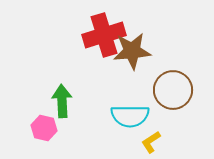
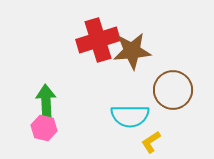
red cross: moved 6 px left, 5 px down
green arrow: moved 16 px left
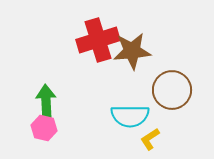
brown circle: moved 1 px left
yellow L-shape: moved 1 px left, 3 px up
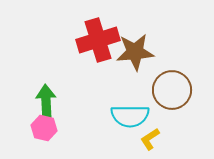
brown star: moved 3 px right, 1 px down
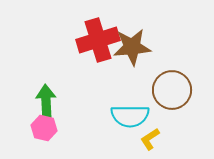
brown star: moved 3 px left, 5 px up
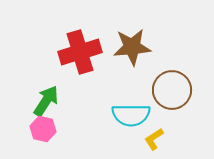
red cross: moved 18 px left, 12 px down
green arrow: rotated 36 degrees clockwise
cyan semicircle: moved 1 px right, 1 px up
pink hexagon: moved 1 px left, 1 px down
yellow L-shape: moved 4 px right
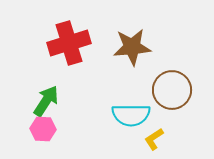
red cross: moved 11 px left, 9 px up
pink hexagon: rotated 10 degrees counterclockwise
